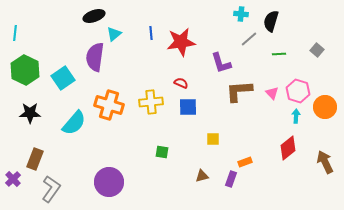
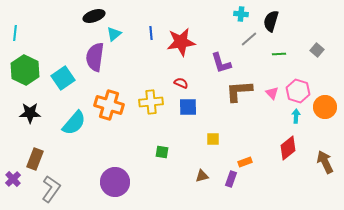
purple circle: moved 6 px right
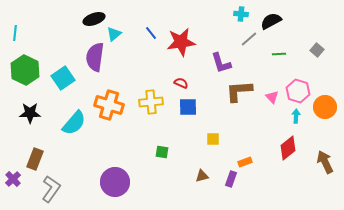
black ellipse: moved 3 px down
black semicircle: rotated 45 degrees clockwise
blue line: rotated 32 degrees counterclockwise
pink triangle: moved 4 px down
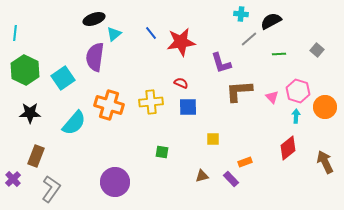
brown rectangle: moved 1 px right, 3 px up
purple rectangle: rotated 63 degrees counterclockwise
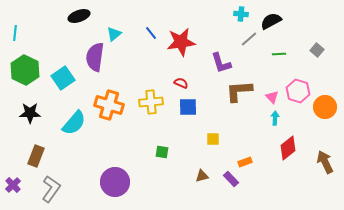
black ellipse: moved 15 px left, 3 px up
cyan arrow: moved 21 px left, 2 px down
purple cross: moved 6 px down
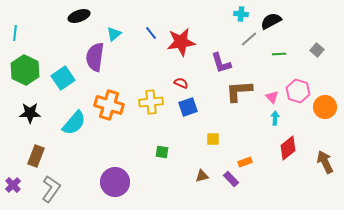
blue square: rotated 18 degrees counterclockwise
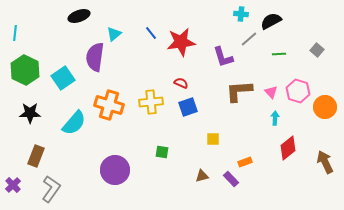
purple L-shape: moved 2 px right, 6 px up
pink triangle: moved 1 px left, 5 px up
purple circle: moved 12 px up
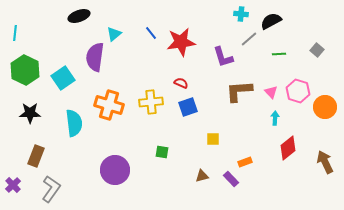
cyan semicircle: rotated 48 degrees counterclockwise
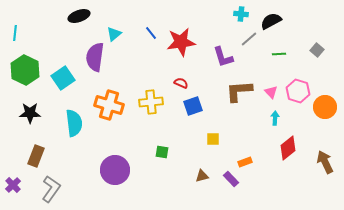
blue square: moved 5 px right, 1 px up
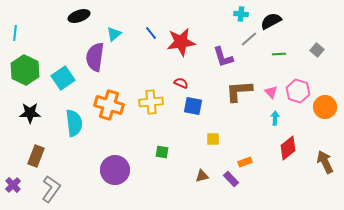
blue square: rotated 30 degrees clockwise
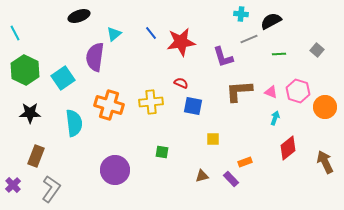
cyan line: rotated 35 degrees counterclockwise
gray line: rotated 18 degrees clockwise
pink triangle: rotated 24 degrees counterclockwise
cyan arrow: rotated 16 degrees clockwise
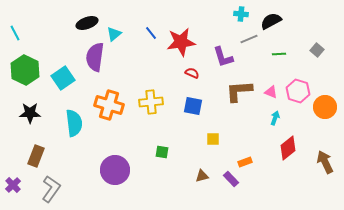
black ellipse: moved 8 px right, 7 px down
red semicircle: moved 11 px right, 10 px up
